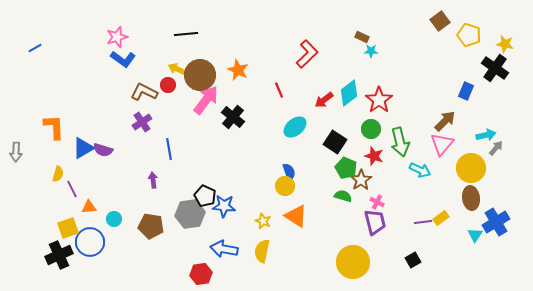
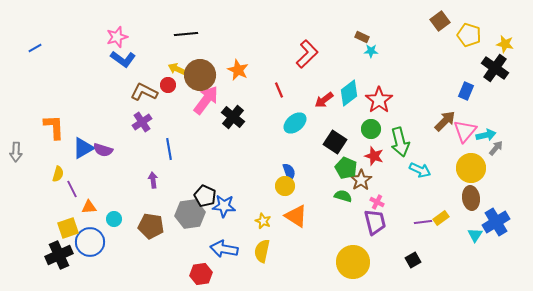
cyan ellipse at (295, 127): moved 4 px up
pink triangle at (442, 144): moved 23 px right, 13 px up
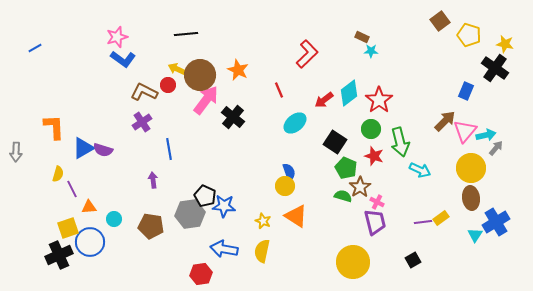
brown star at (361, 180): moved 1 px left, 7 px down
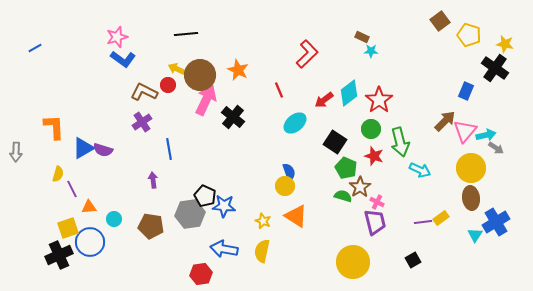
pink arrow at (206, 100): rotated 12 degrees counterclockwise
gray arrow at (496, 148): rotated 84 degrees clockwise
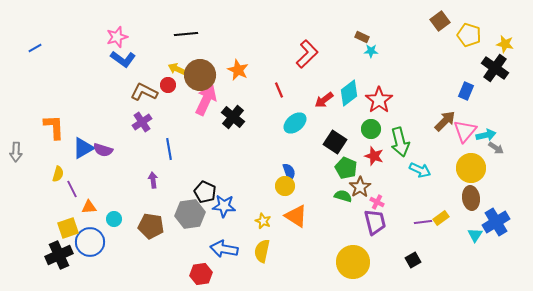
black pentagon at (205, 196): moved 4 px up
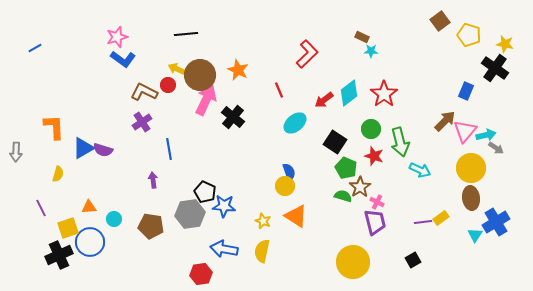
red star at (379, 100): moved 5 px right, 6 px up
purple line at (72, 189): moved 31 px left, 19 px down
